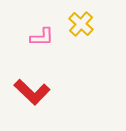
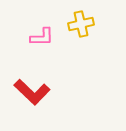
yellow cross: rotated 35 degrees clockwise
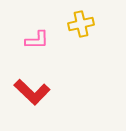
pink L-shape: moved 5 px left, 3 px down
